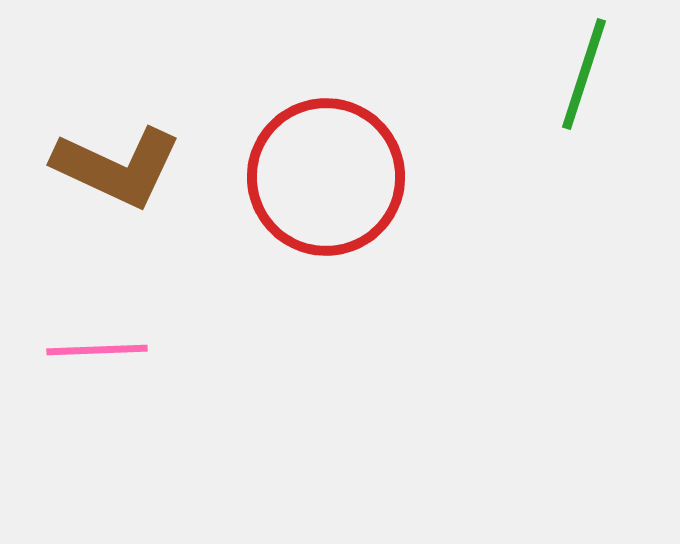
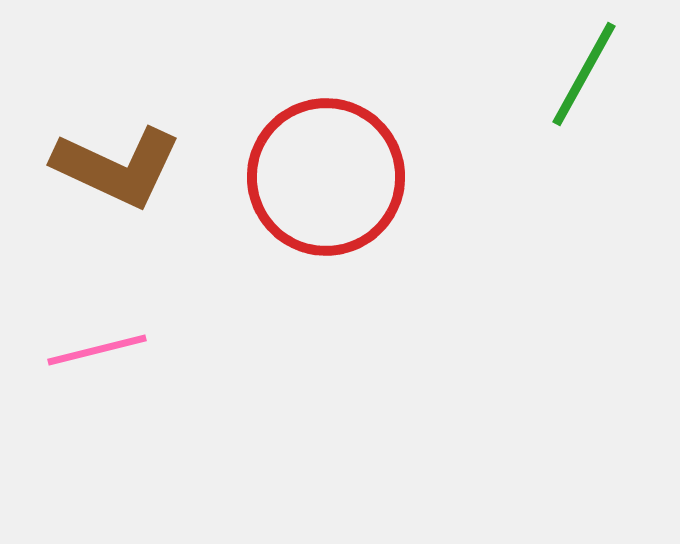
green line: rotated 11 degrees clockwise
pink line: rotated 12 degrees counterclockwise
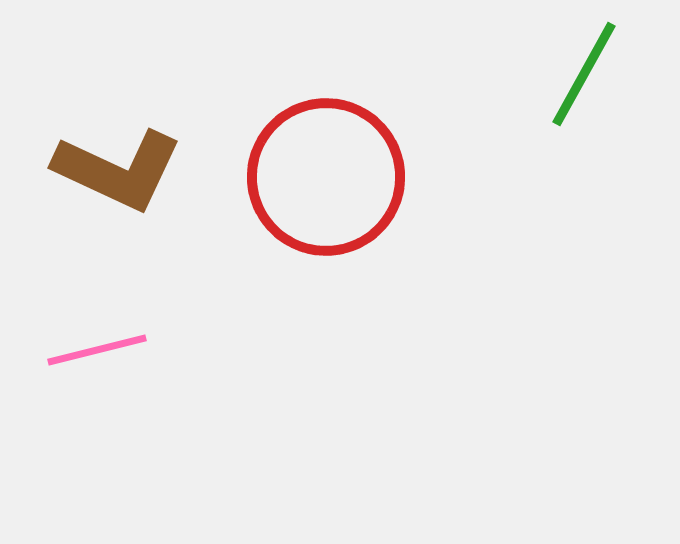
brown L-shape: moved 1 px right, 3 px down
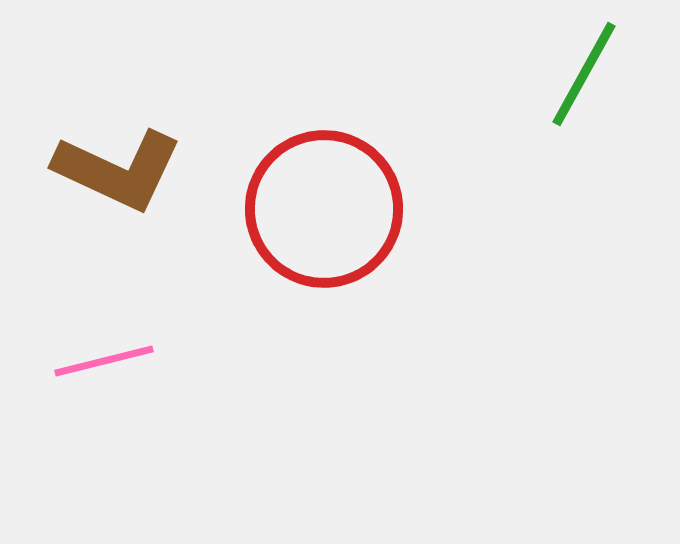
red circle: moved 2 px left, 32 px down
pink line: moved 7 px right, 11 px down
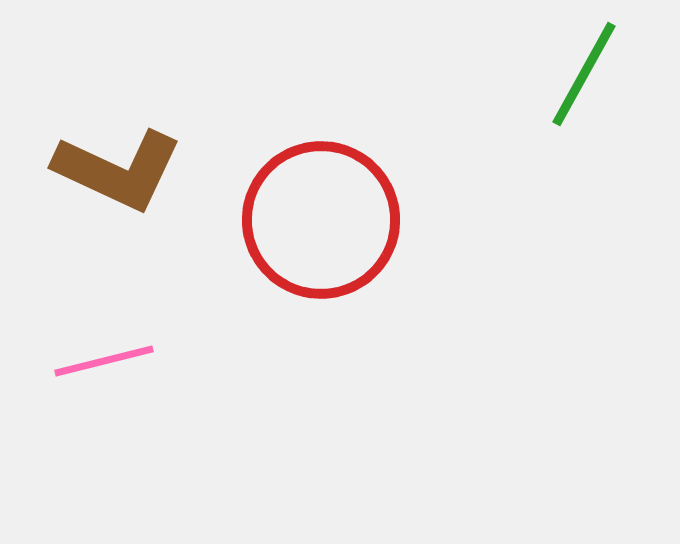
red circle: moved 3 px left, 11 px down
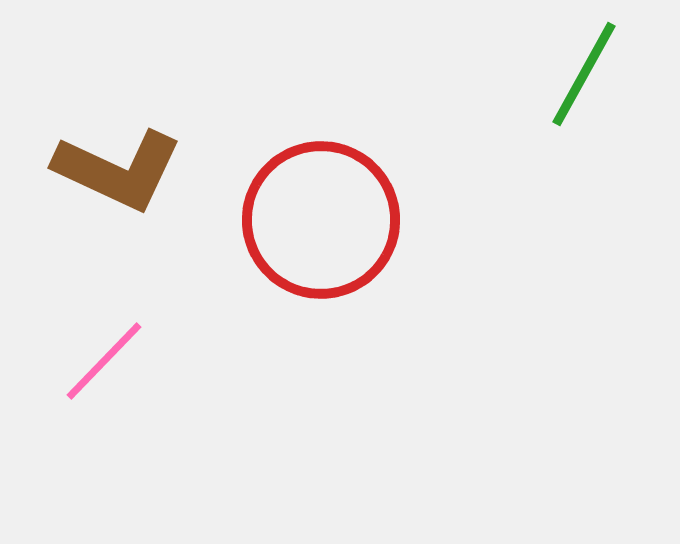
pink line: rotated 32 degrees counterclockwise
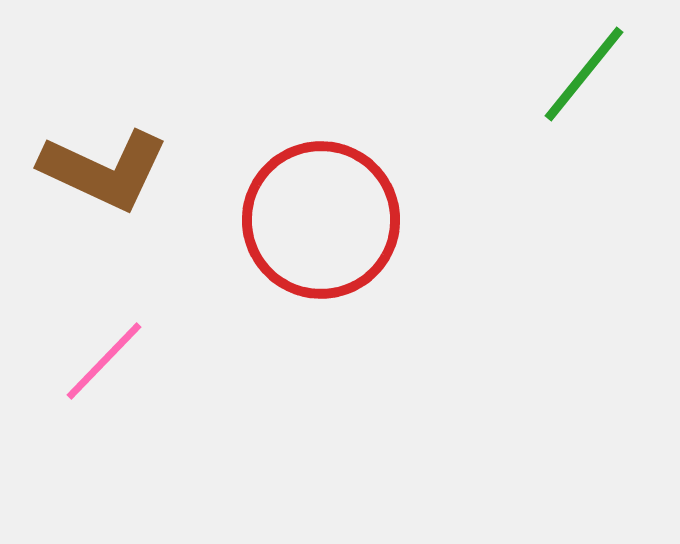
green line: rotated 10 degrees clockwise
brown L-shape: moved 14 px left
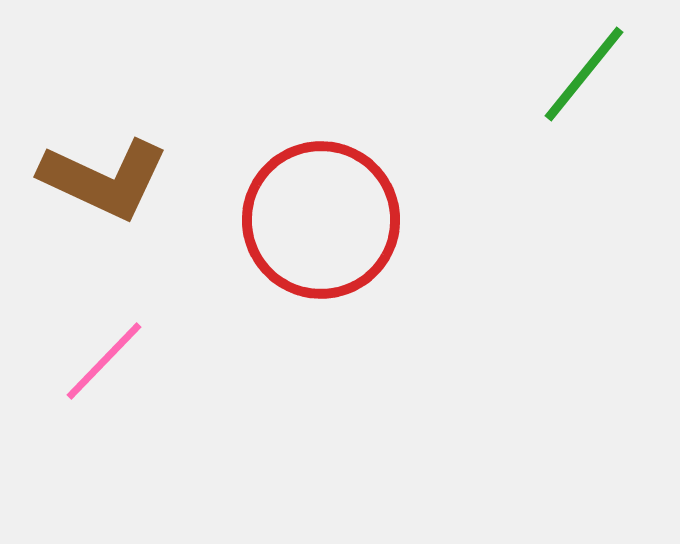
brown L-shape: moved 9 px down
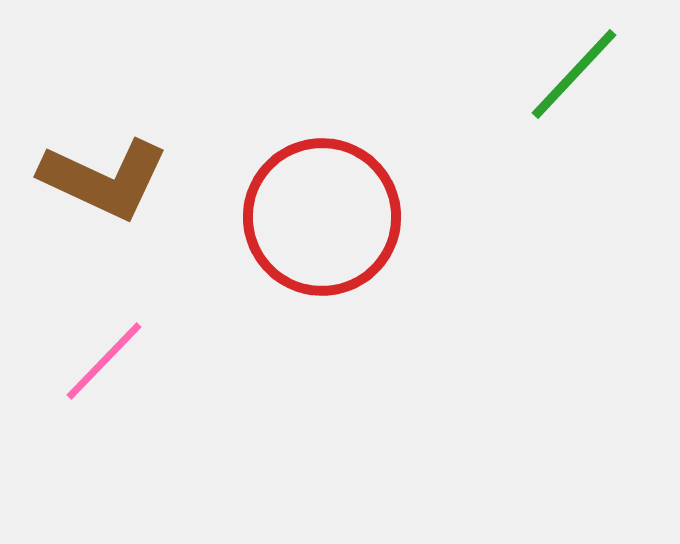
green line: moved 10 px left; rotated 4 degrees clockwise
red circle: moved 1 px right, 3 px up
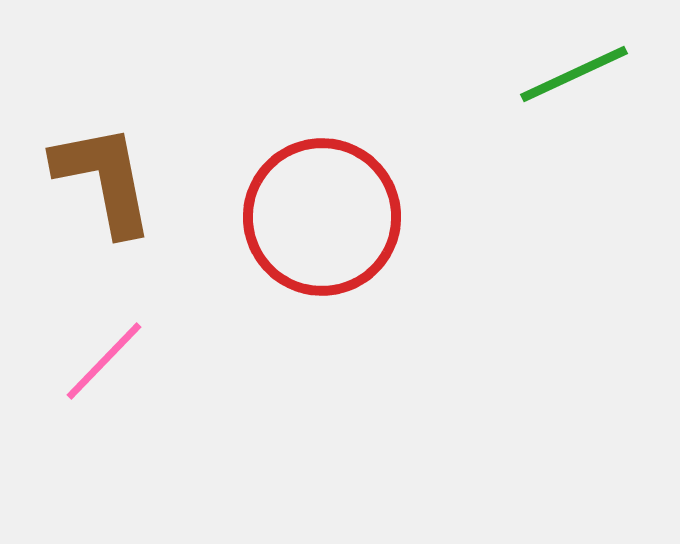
green line: rotated 22 degrees clockwise
brown L-shape: rotated 126 degrees counterclockwise
